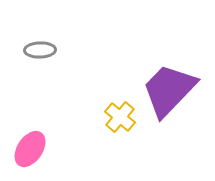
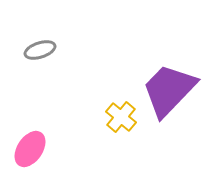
gray ellipse: rotated 16 degrees counterclockwise
yellow cross: moved 1 px right
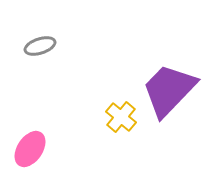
gray ellipse: moved 4 px up
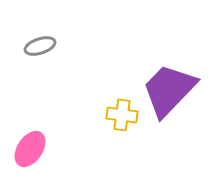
yellow cross: moved 1 px right, 2 px up; rotated 32 degrees counterclockwise
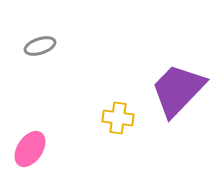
purple trapezoid: moved 9 px right
yellow cross: moved 4 px left, 3 px down
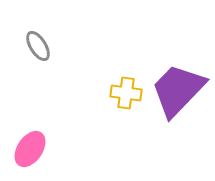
gray ellipse: moved 2 px left; rotated 76 degrees clockwise
yellow cross: moved 8 px right, 25 px up
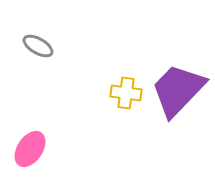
gray ellipse: rotated 28 degrees counterclockwise
